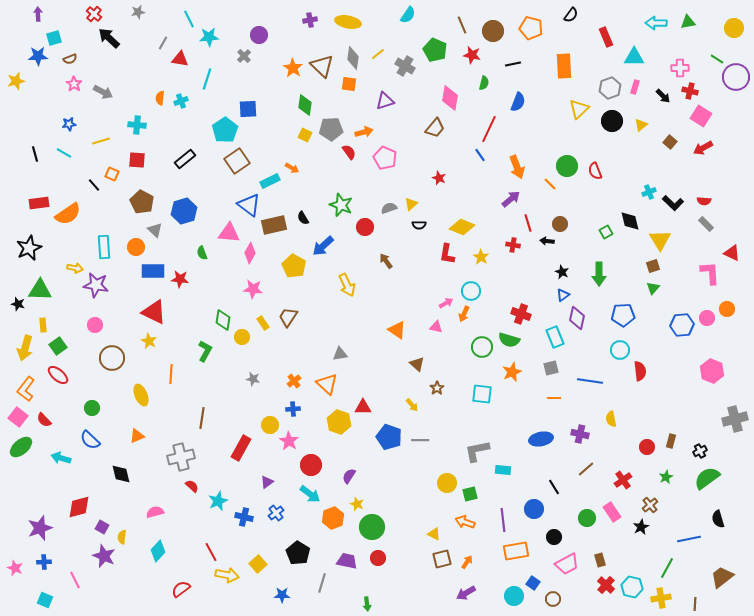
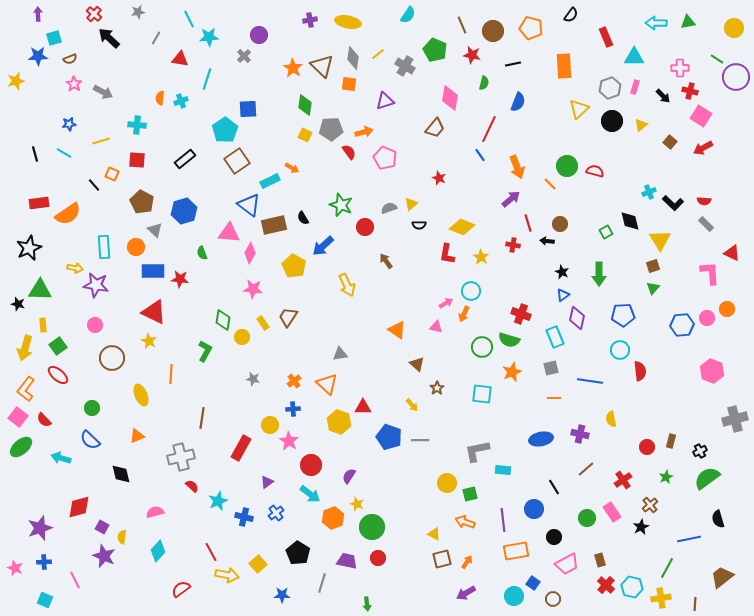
gray line at (163, 43): moved 7 px left, 5 px up
red semicircle at (595, 171): rotated 126 degrees clockwise
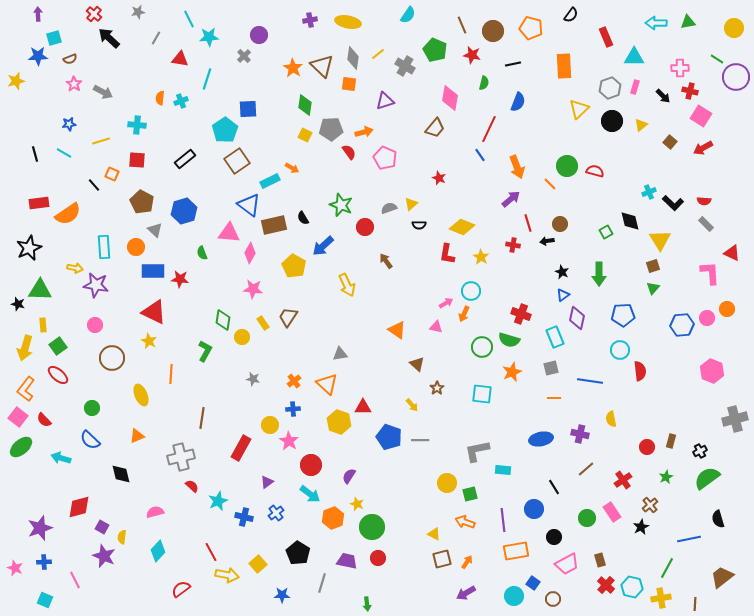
black arrow at (547, 241): rotated 16 degrees counterclockwise
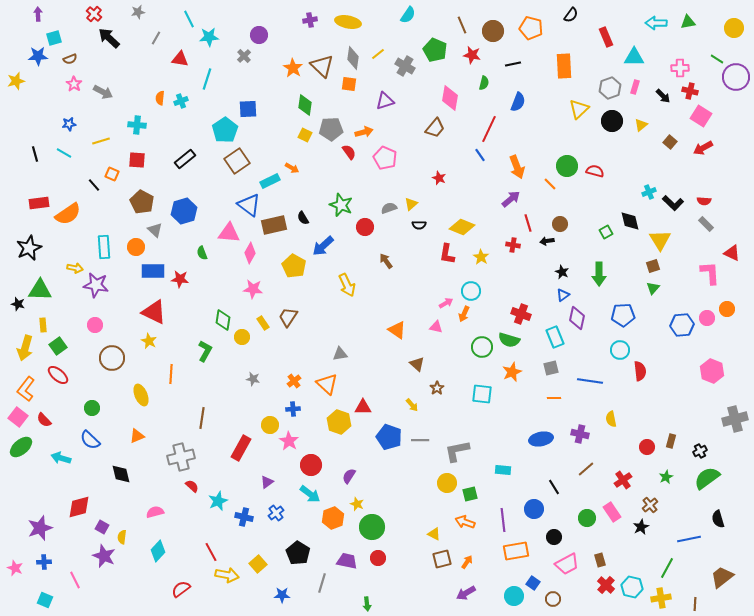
gray L-shape at (477, 451): moved 20 px left
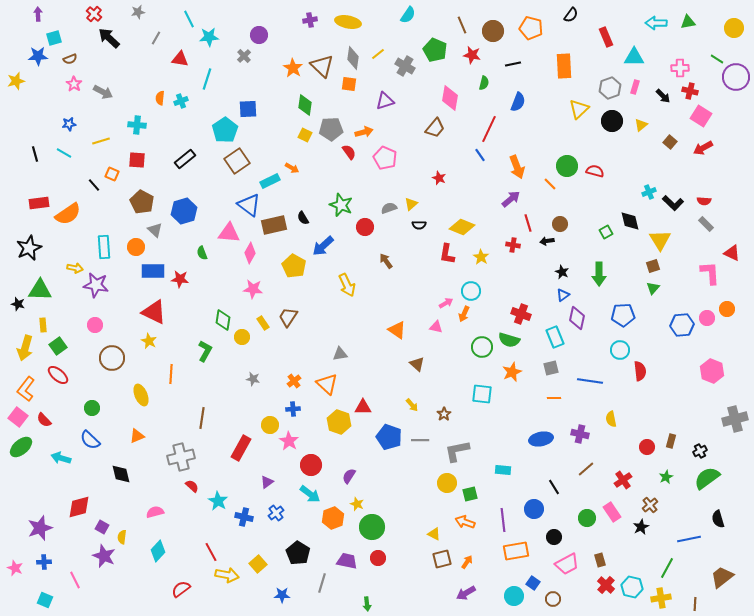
brown star at (437, 388): moved 7 px right, 26 px down
cyan star at (218, 501): rotated 18 degrees counterclockwise
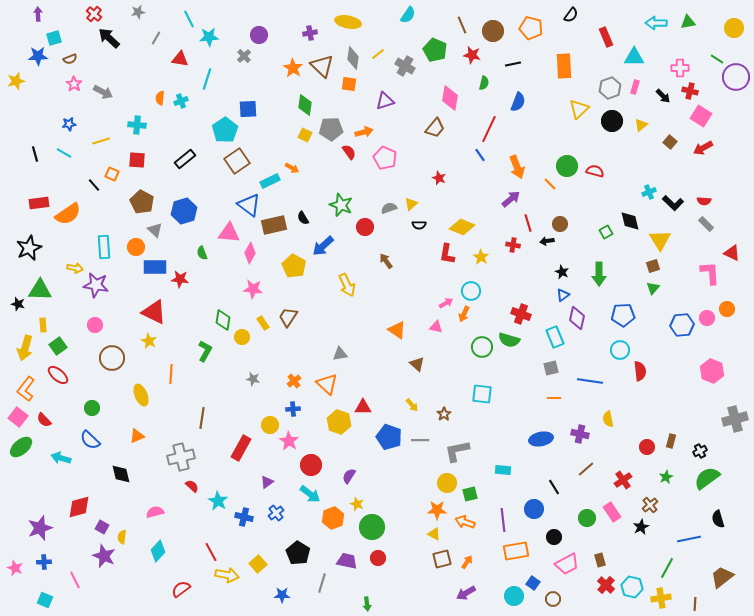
purple cross at (310, 20): moved 13 px down
blue rectangle at (153, 271): moved 2 px right, 4 px up
orange star at (512, 372): moved 75 px left, 138 px down; rotated 24 degrees clockwise
yellow semicircle at (611, 419): moved 3 px left
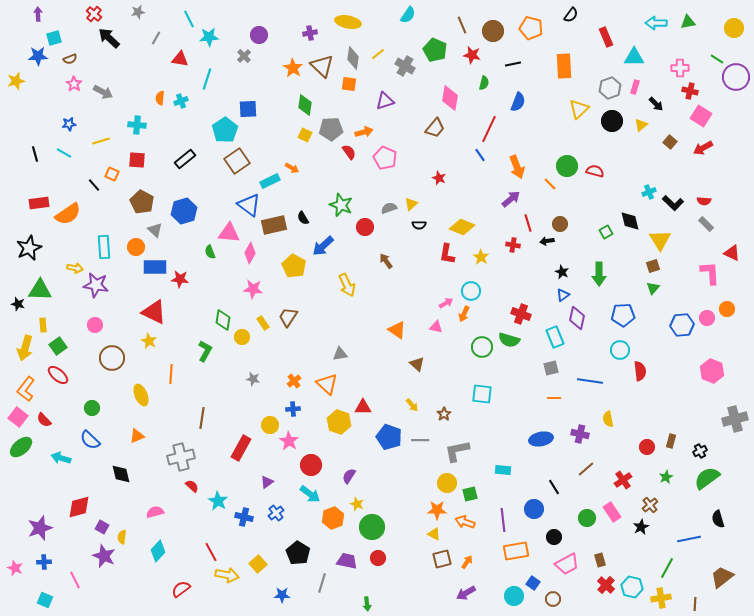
black arrow at (663, 96): moved 7 px left, 8 px down
green semicircle at (202, 253): moved 8 px right, 1 px up
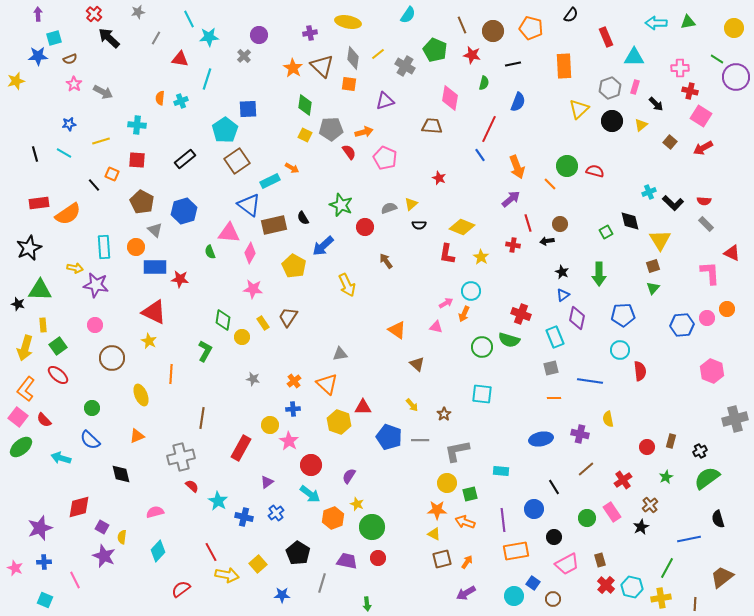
brown trapezoid at (435, 128): moved 3 px left, 2 px up; rotated 125 degrees counterclockwise
cyan rectangle at (503, 470): moved 2 px left, 1 px down
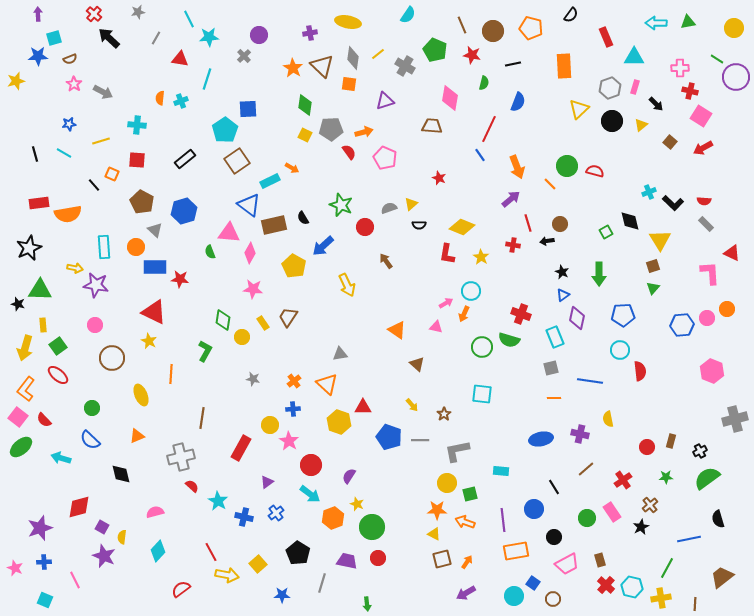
orange semicircle at (68, 214): rotated 24 degrees clockwise
green star at (666, 477): rotated 24 degrees clockwise
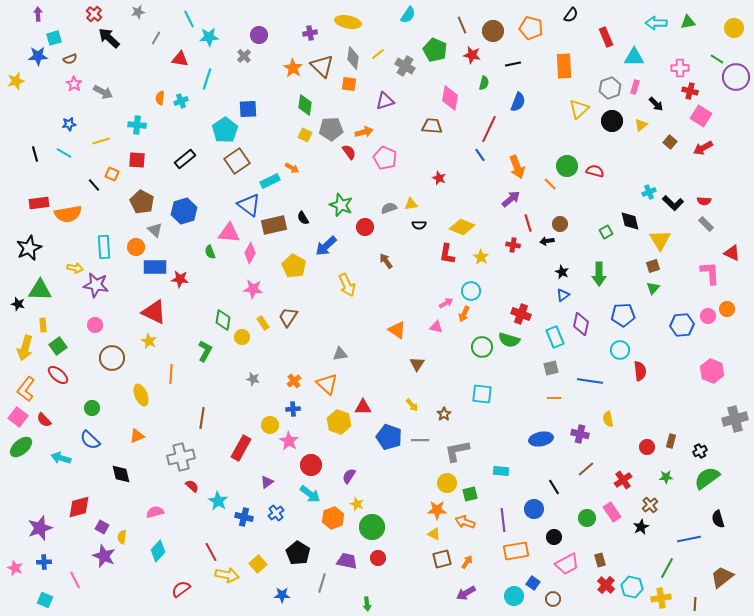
yellow triangle at (411, 204): rotated 32 degrees clockwise
blue arrow at (323, 246): moved 3 px right
purple diamond at (577, 318): moved 4 px right, 6 px down
pink circle at (707, 318): moved 1 px right, 2 px up
brown triangle at (417, 364): rotated 21 degrees clockwise
